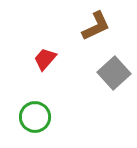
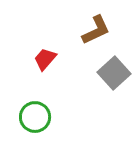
brown L-shape: moved 4 px down
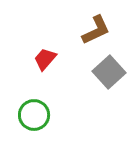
gray square: moved 5 px left, 1 px up
green circle: moved 1 px left, 2 px up
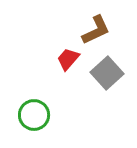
red trapezoid: moved 23 px right
gray square: moved 2 px left, 1 px down
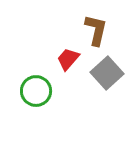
brown L-shape: rotated 52 degrees counterclockwise
green circle: moved 2 px right, 24 px up
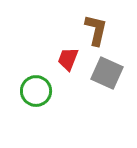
red trapezoid: rotated 20 degrees counterclockwise
gray square: rotated 24 degrees counterclockwise
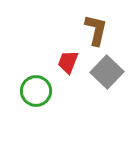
red trapezoid: moved 3 px down
gray square: moved 1 px up; rotated 20 degrees clockwise
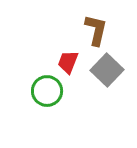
gray square: moved 2 px up
green circle: moved 11 px right
